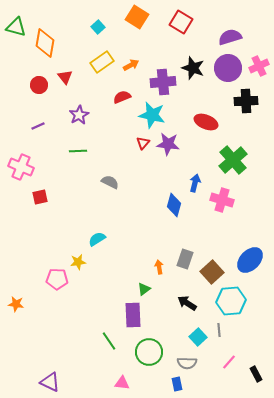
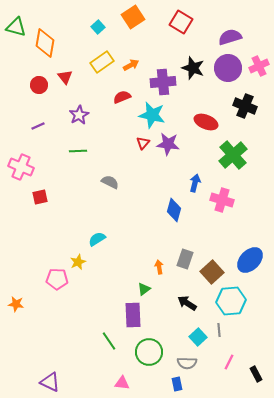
orange square at (137, 17): moved 4 px left; rotated 25 degrees clockwise
black cross at (246, 101): moved 1 px left, 5 px down; rotated 25 degrees clockwise
green cross at (233, 160): moved 5 px up
blue diamond at (174, 205): moved 5 px down
yellow star at (78, 262): rotated 14 degrees counterclockwise
pink line at (229, 362): rotated 14 degrees counterclockwise
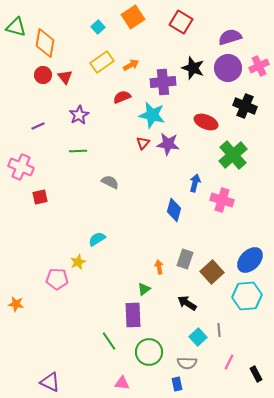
red circle at (39, 85): moved 4 px right, 10 px up
cyan hexagon at (231, 301): moved 16 px right, 5 px up
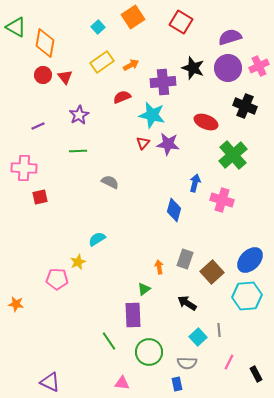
green triangle at (16, 27): rotated 15 degrees clockwise
pink cross at (21, 167): moved 3 px right, 1 px down; rotated 20 degrees counterclockwise
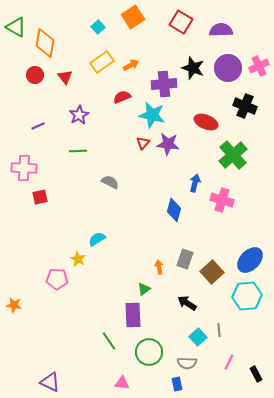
purple semicircle at (230, 37): moved 9 px left, 7 px up; rotated 15 degrees clockwise
red circle at (43, 75): moved 8 px left
purple cross at (163, 82): moved 1 px right, 2 px down
yellow star at (78, 262): moved 3 px up; rotated 21 degrees counterclockwise
orange star at (16, 304): moved 2 px left, 1 px down
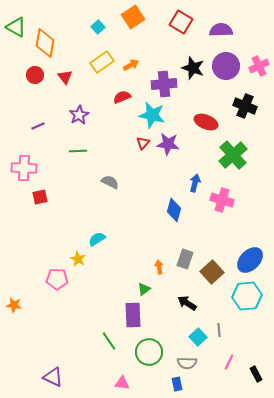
purple circle at (228, 68): moved 2 px left, 2 px up
purple triangle at (50, 382): moved 3 px right, 5 px up
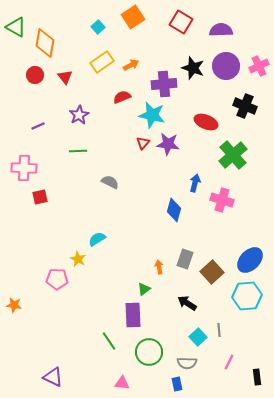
black rectangle at (256, 374): moved 1 px right, 3 px down; rotated 21 degrees clockwise
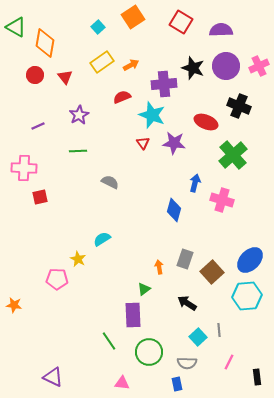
black cross at (245, 106): moved 6 px left
cyan star at (152, 115): rotated 8 degrees clockwise
red triangle at (143, 143): rotated 16 degrees counterclockwise
purple star at (168, 144): moved 6 px right, 1 px up
cyan semicircle at (97, 239): moved 5 px right
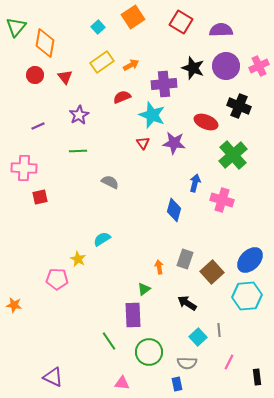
green triangle at (16, 27): rotated 40 degrees clockwise
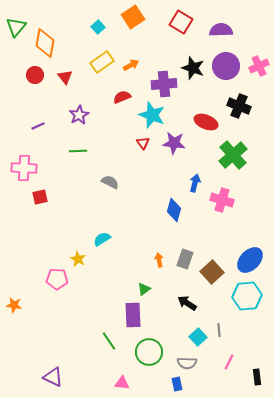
orange arrow at (159, 267): moved 7 px up
